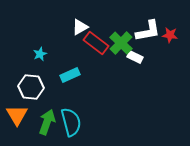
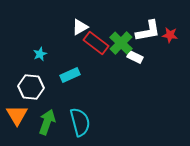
cyan semicircle: moved 9 px right
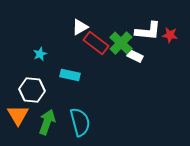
white L-shape: rotated 16 degrees clockwise
white rectangle: moved 1 px up
cyan rectangle: rotated 36 degrees clockwise
white hexagon: moved 1 px right, 3 px down
orange triangle: moved 1 px right
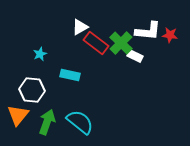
orange triangle: rotated 10 degrees clockwise
cyan semicircle: rotated 36 degrees counterclockwise
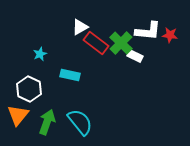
white hexagon: moved 3 px left, 1 px up; rotated 20 degrees clockwise
cyan semicircle: rotated 12 degrees clockwise
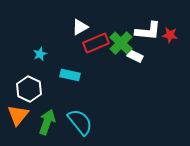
red rectangle: rotated 60 degrees counterclockwise
